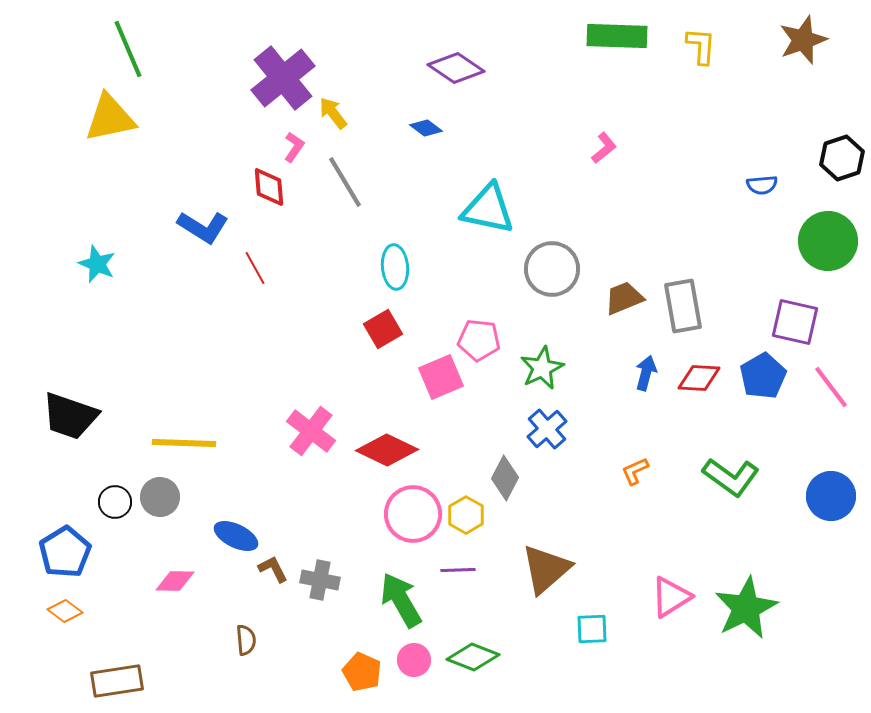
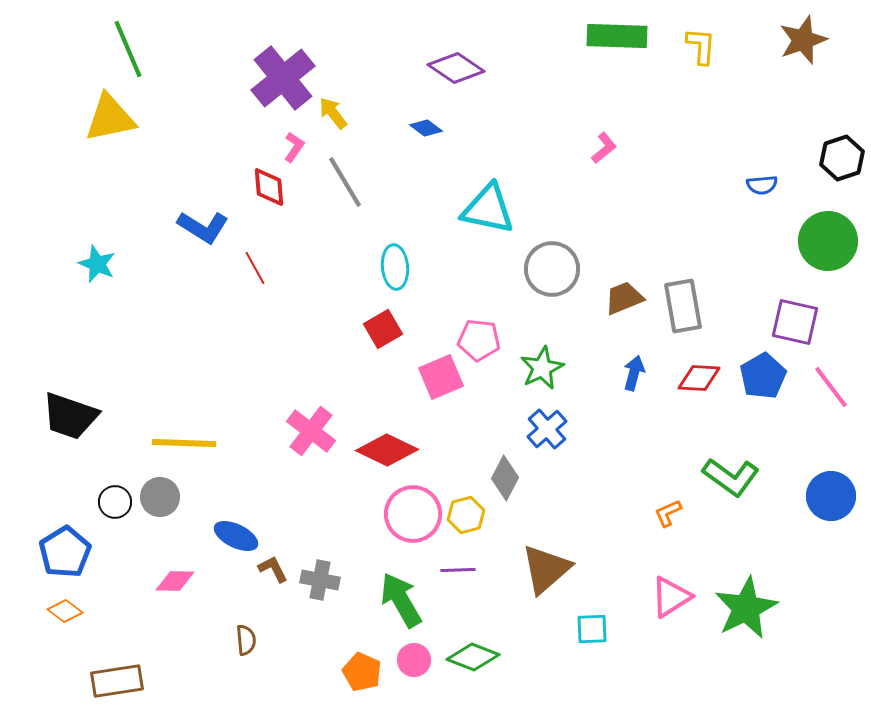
blue arrow at (646, 373): moved 12 px left
orange L-shape at (635, 471): moved 33 px right, 42 px down
yellow hexagon at (466, 515): rotated 15 degrees clockwise
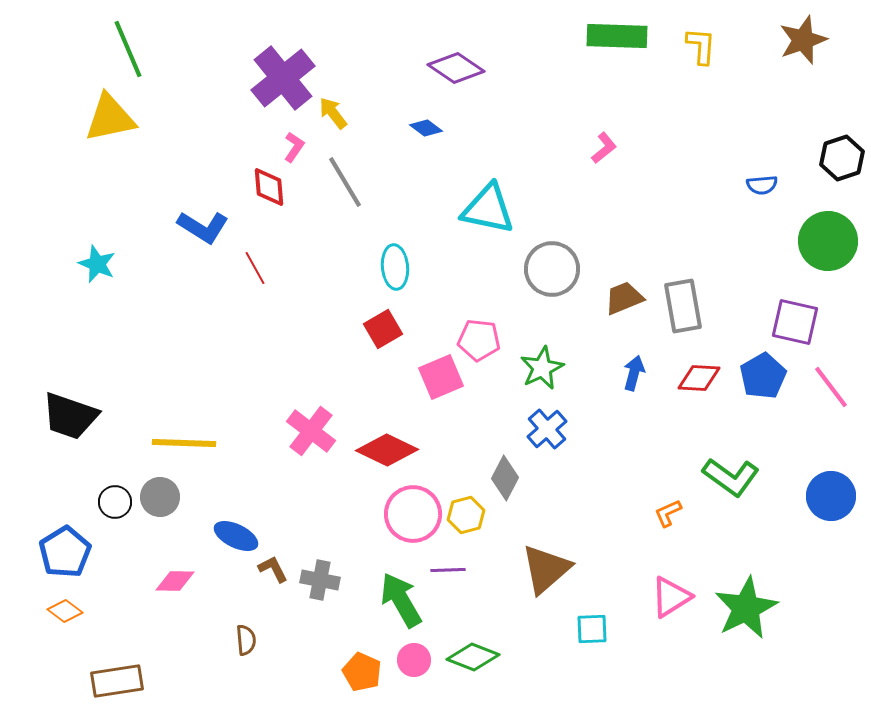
purple line at (458, 570): moved 10 px left
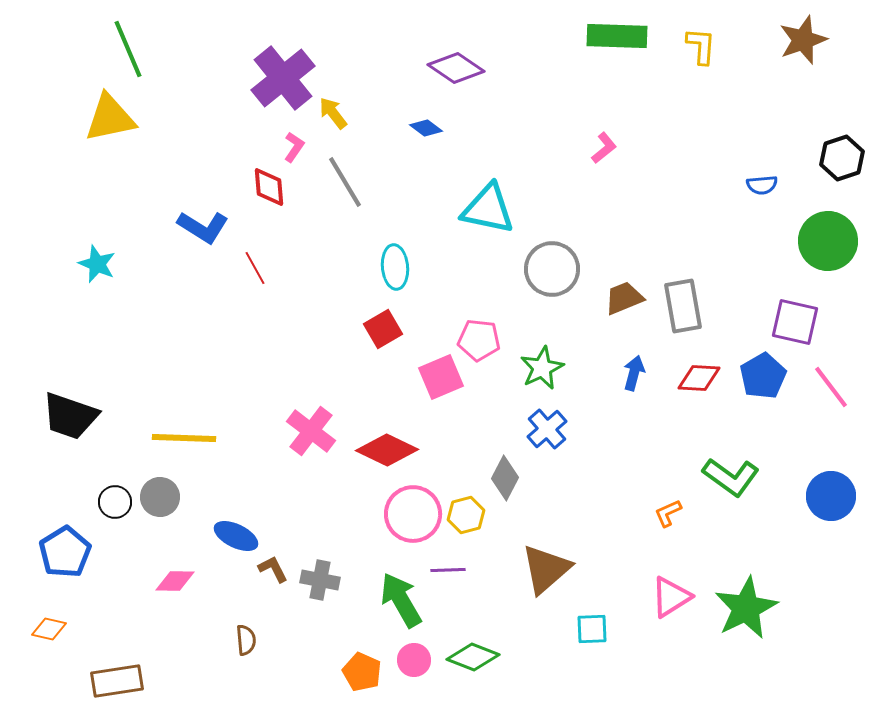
yellow line at (184, 443): moved 5 px up
orange diamond at (65, 611): moved 16 px left, 18 px down; rotated 24 degrees counterclockwise
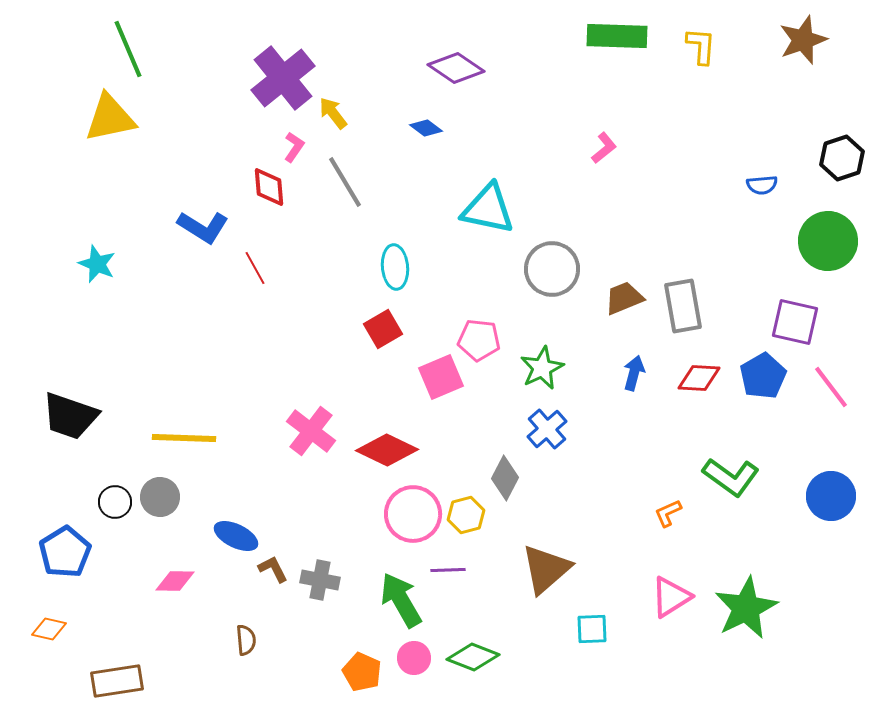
pink circle at (414, 660): moved 2 px up
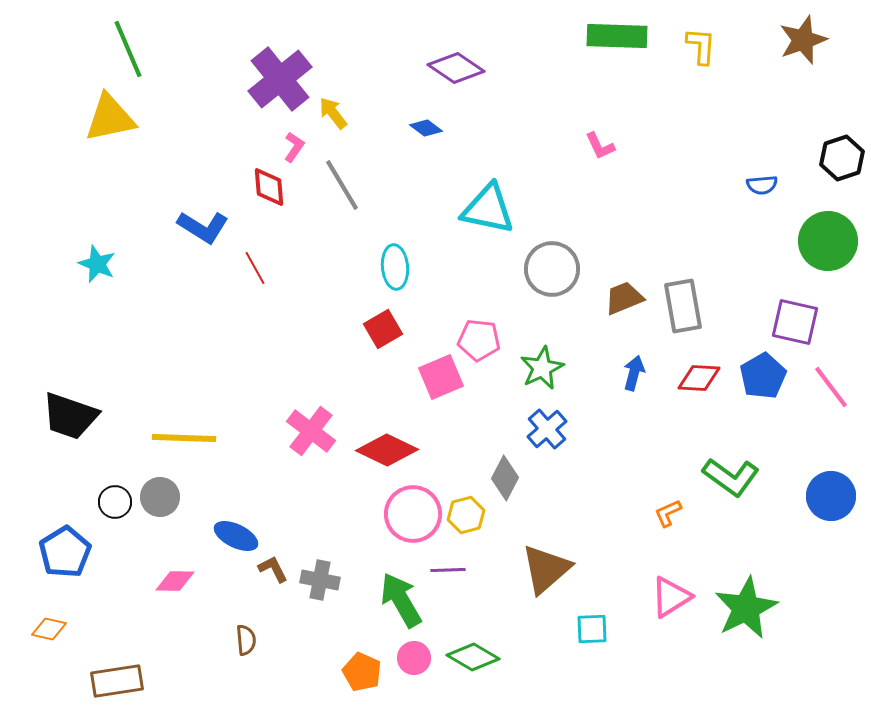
purple cross at (283, 78): moved 3 px left, 1 px down
pink L-shape at (604, 148): moved 4 px left, 2 px up; rotated 104 degrees clockwise
gray line at (345, 182): moved 3 px left, 3 px down
green diamond at (473, 657): rotated 9 degrees clockwise
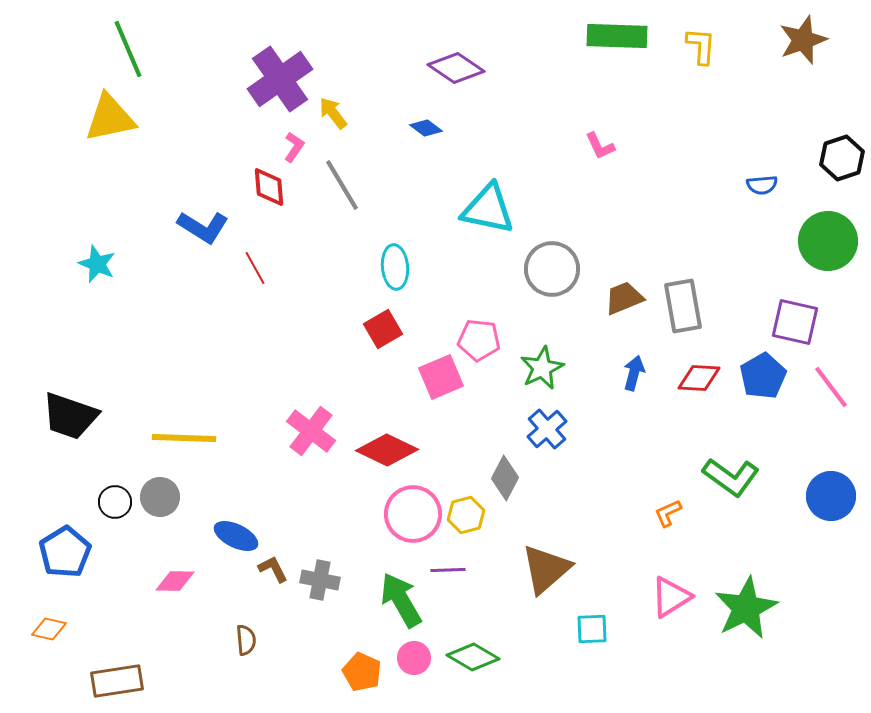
purple cross at (280, 79): rotated 4 degrees clockwise
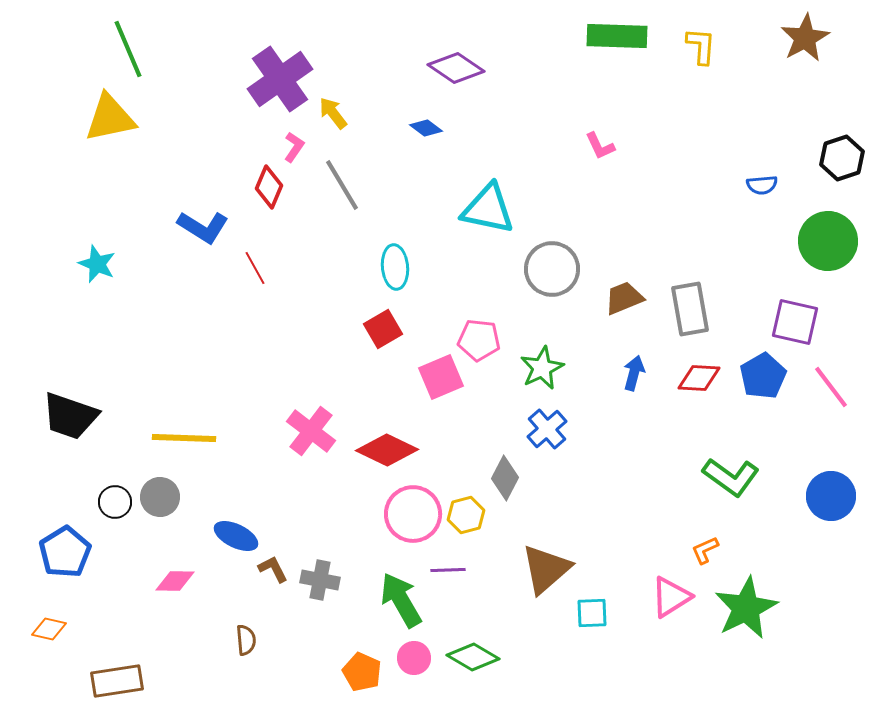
brown star at (803, 40): moved 2 px right, 2 px up; rotated 9 degrees counterclockwise
red diamond at (269, 187): rotated 27 degrees clockwise
gray rectangle at (683, 306): moved 7 px right, 3 px down
orange L-shape at (668, 513): moved 37 px right, 37 px down
cyan square at (592, 629): moved 16 px up
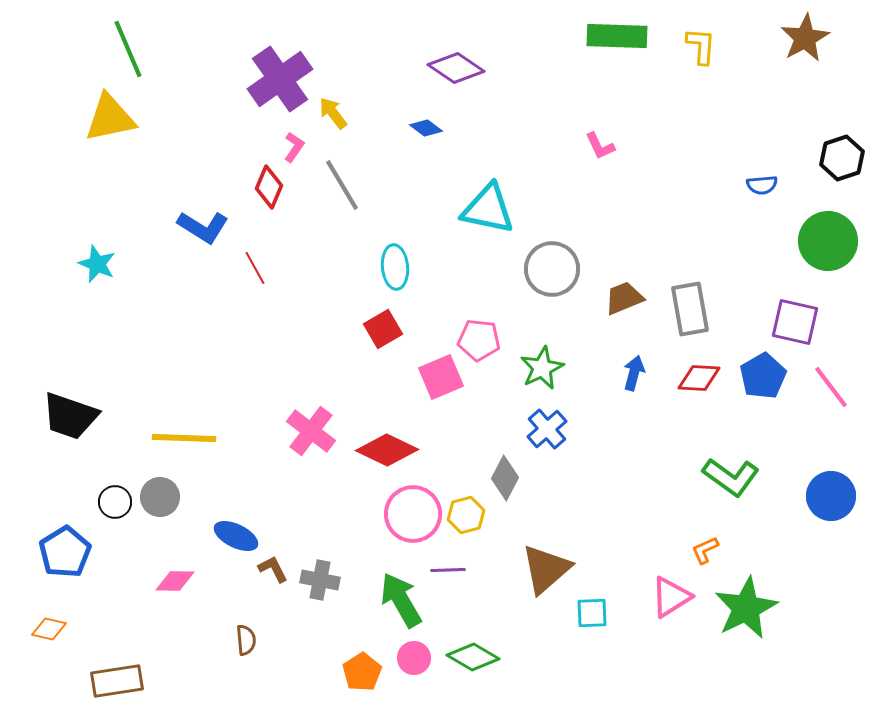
orange pentagon at (362, 672): rotated 15 degrees clockwise
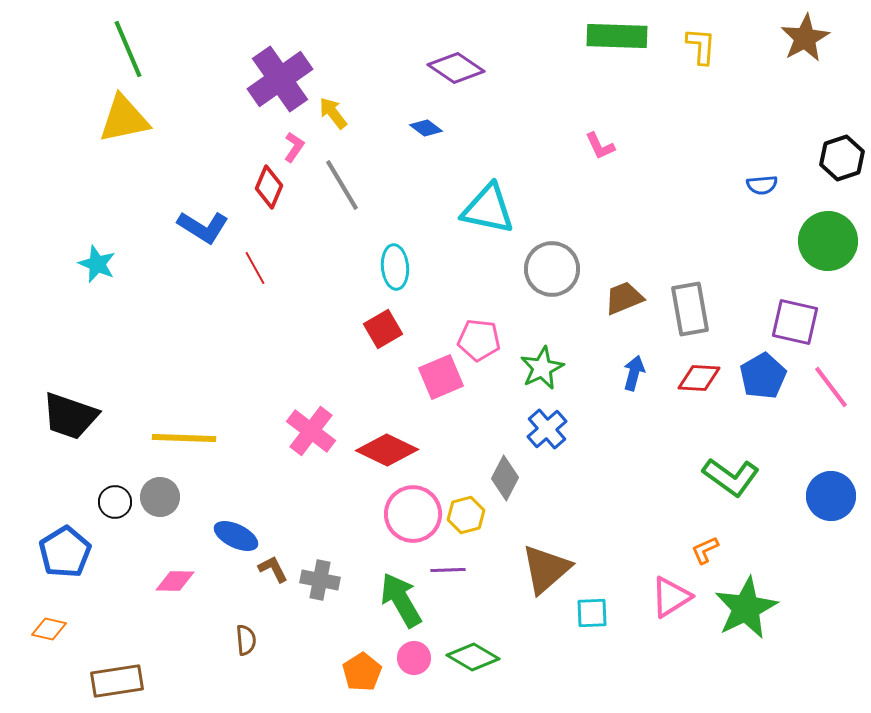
yellow triangle at (110, 118): moved 14 px right, 1 px down
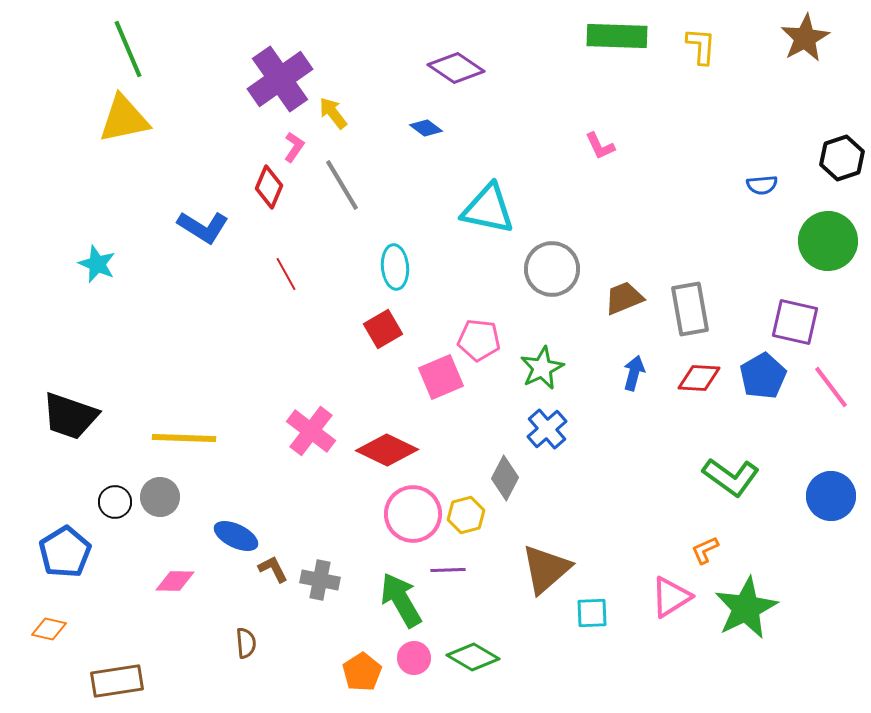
red line at (255, 268): moved 31 px right, 6 px down
brown semicircle at (246, 640): moved 3 px down
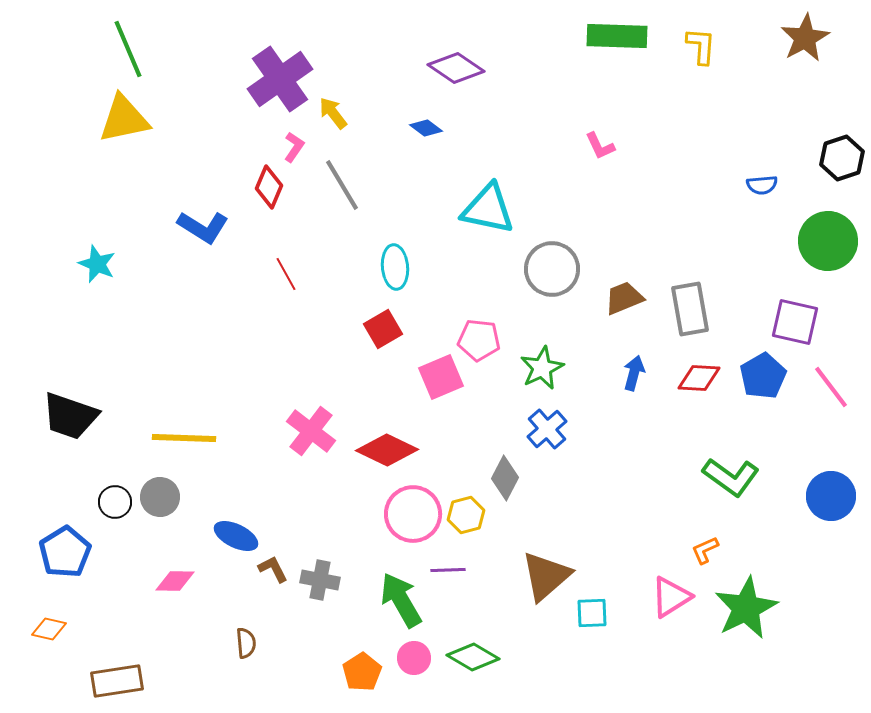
brown triangle at (546, 569): moved 7 px down
